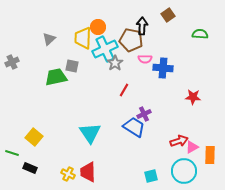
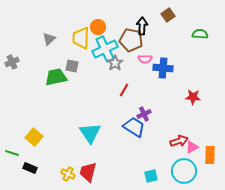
yellow trapezoid: moved 2 px left
red trapezoid: rotated 15 degrees clockwise
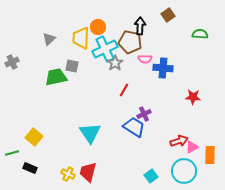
black arrow: moved 2 px left
brown pentagon: moved 1 px left, 2 px down
green line: rotated 32 degrees counterclockwise
cyan square: rotated 24 degrees counterclockwise
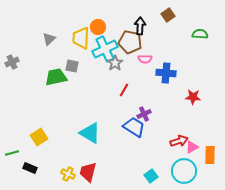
blue cross: moved 3 px right, 5 px down
cyan triangle: rotated 25 degrees counterclockwise
yellow square: moved 5 px right; rotated 18 degrees clockwise
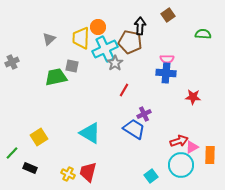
green semicircle: moved 3 px right
pink semicircle: moved 22 px right
blue trapezoid: moved 2 px down
green line: rotated 32 degrees counterclockwise
cyan circle: moved 3 px left, 6 px up
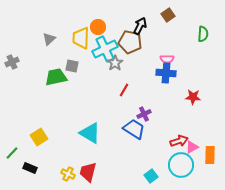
black arrow: rotated 24 degrees clockwise
green semicircle: rotated 91 degrees clockwise
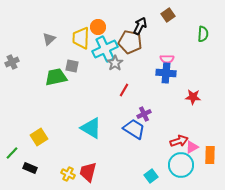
cyan triangle: moved 1 px right, 5 px up
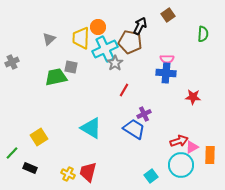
gray square: moved 1 px left, 1 px down
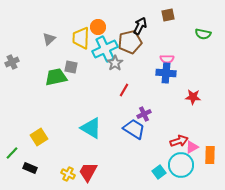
brown square: rotated 24 degrees clockwise
green semicircle: rotated 98 degrees clockwise
brown pentagon: rotated 25 degrees counterclockwise
red trapezoid: rotated 15 degrees clockwise
cyan square: moved 8 px right, 4 px up
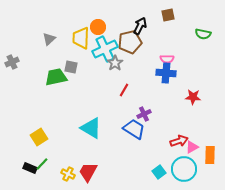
green line: moved 30 px right, 11 px down
cyan circle: moved 3 px right, 4 px down
